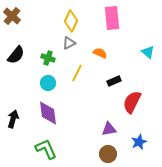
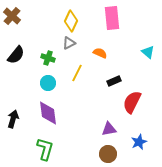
green L-shape: moved 1 px left; rotated 40 degrees clockwise
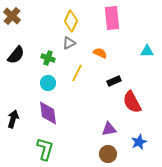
cyan triangle: moved 1 px left, 1 px up; rotated 40 degrees counterclockwise
red semicircle: rotated 55 degrees counterclockwise
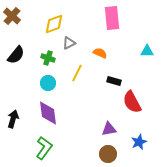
yellow diamond: moved 17 px left, 3 px down; rotated 45 degrees clockwise
black rectangle: rotated 40 degrees clockwise
green L-shape: moved 1 px left, 1 px up; rotated 20 degrees clockwise
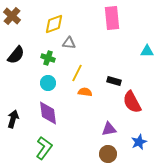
gray triangle: rotated 32 degrees clockwise
orange semicircle: moved 15 px left, 39 px down; rotated 16 degrees counterclockwise
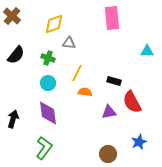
purple triangle: moved 17 px up
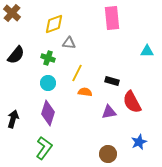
brown cross: moved 3 px up
black rectangle: moved 2 px left
purple diamond: rotated 25 degrees clockwise
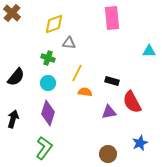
cyan triangle: moved 2 px right
black semicircle: moved 22 px down
blue star: moved 1 px right, 1 px down
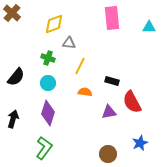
cyan triangle: moved 24 px up
yellow line: moved 3 px right, 7 px up
